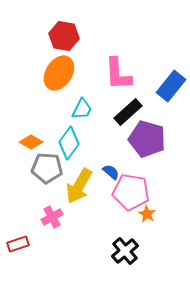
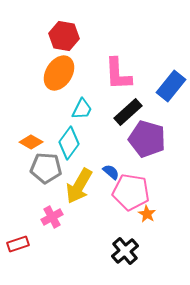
gray pentagon: moved 1 px left
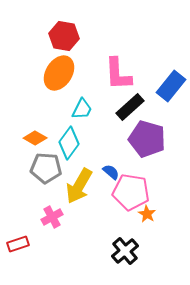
black rectangle: moved 2 px right, 5 px up
orange diamond: moved 4 px right, 4 px up
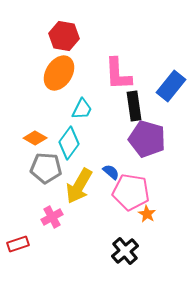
black rectangle: moved 4 px right, 1 px up; rotated 56 degrees counterclockwise
